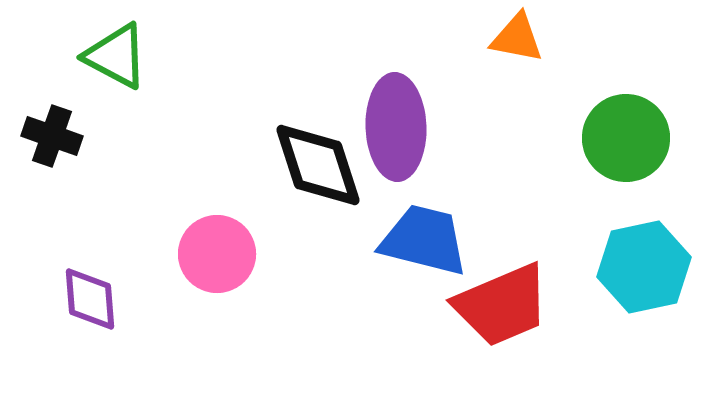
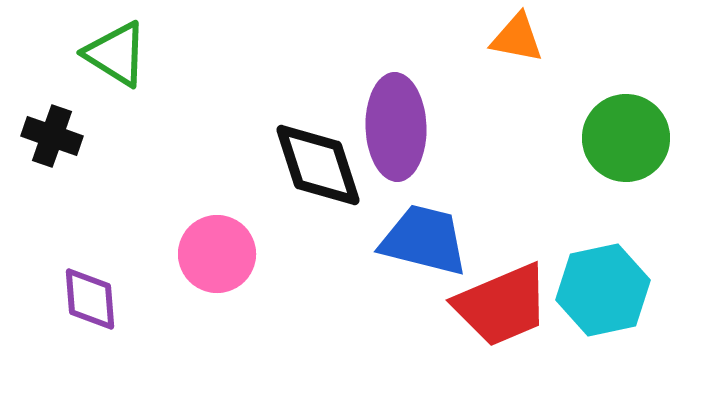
green triangle: moved 2 px up; rotated 4 degrees clockwise
cyan hexagon: moved 41 px left, 23 px down
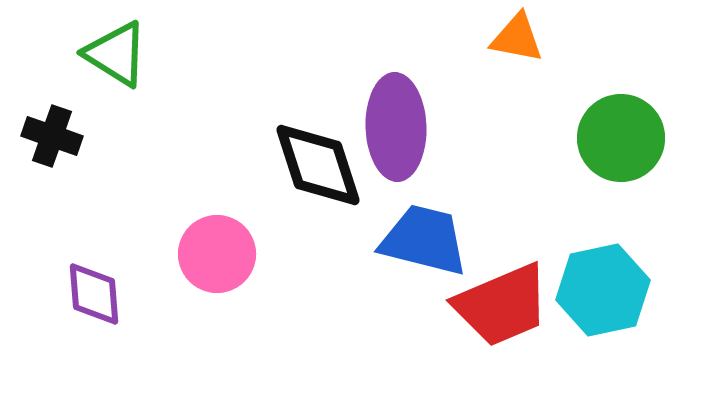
green circle: moved 5 px left
purple diamond: moved 4 px right, 5 px up
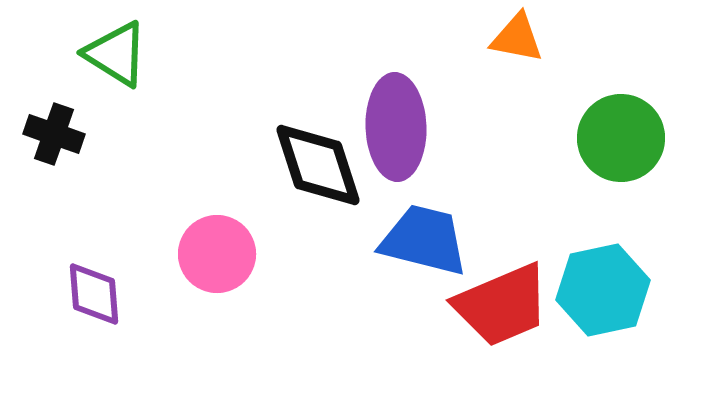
black cross: moved 2 px right, 2 px up
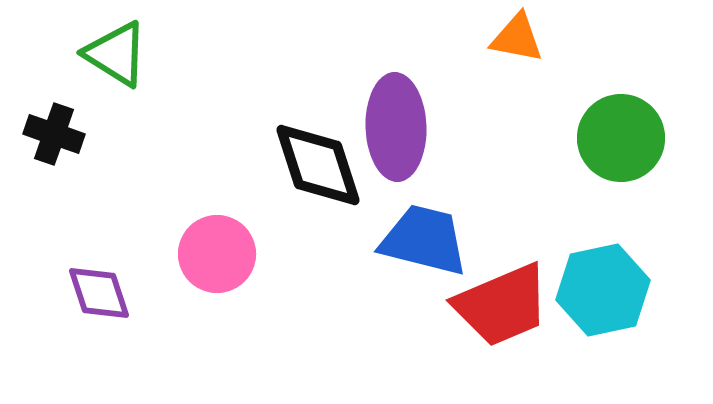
purple diamond: moved 5 px right, 1 px up; rotated 14 degrees counterclockwise
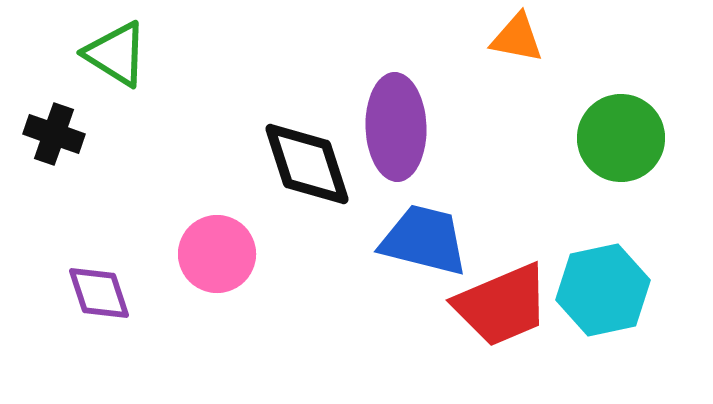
black diamond: moved 11 px left, 1 px up
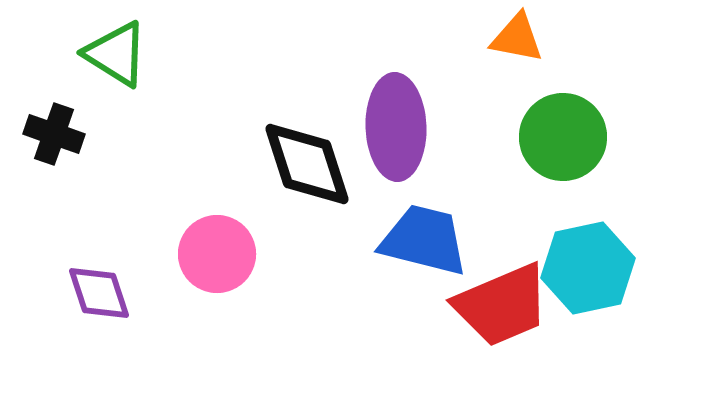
green circle: moved 58 px left, 1 px up
cyan hexagon: moved 15 px left, 22 px up
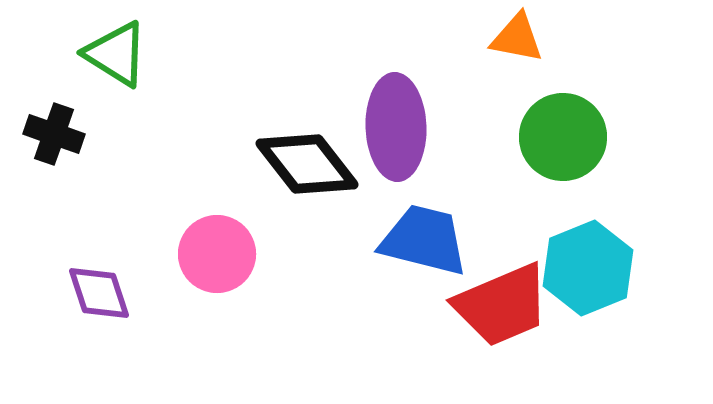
black diamond: rotated 20 degrees counterclockwise
cyan hexagon: rotated 10 degrees counterclockwise
